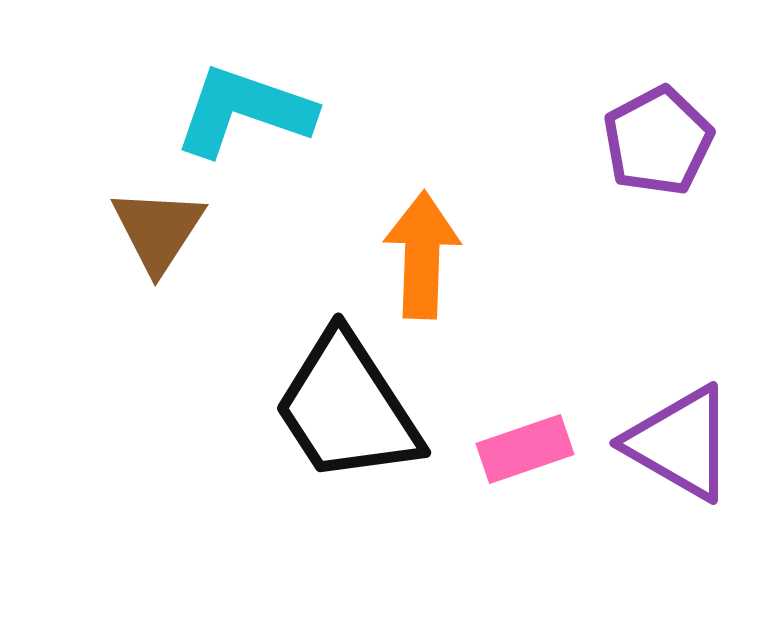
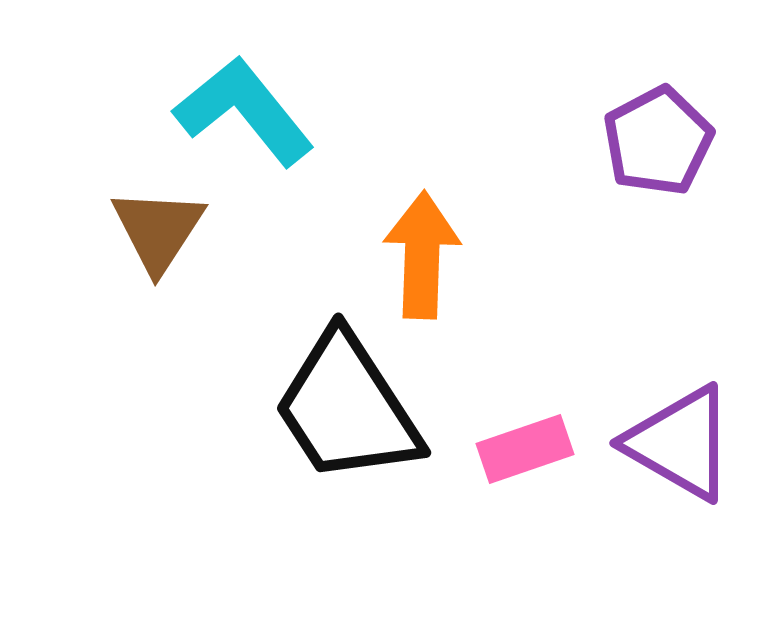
cyan L-shape: rotated 32 degrees clockwise
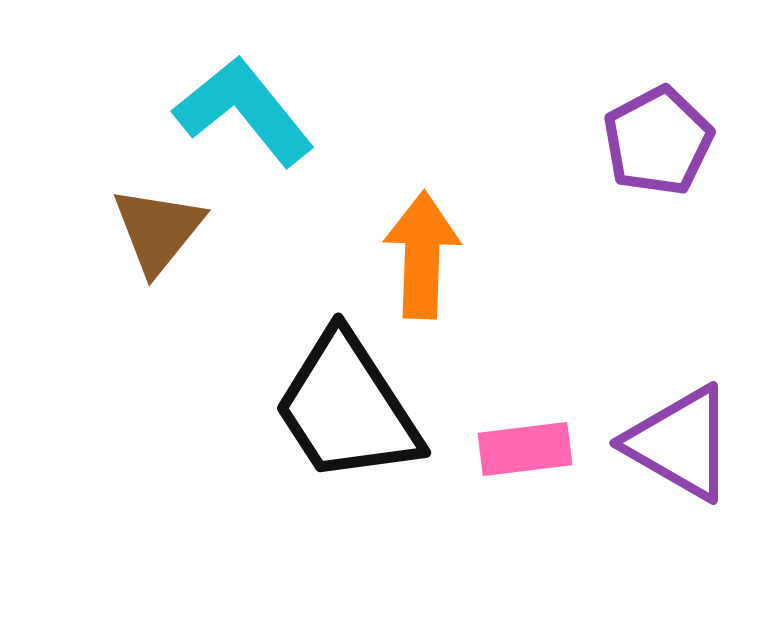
brown triangle: rotated 6 degrees clockwise
pink rectangle: rotated 12 degrees clockwise
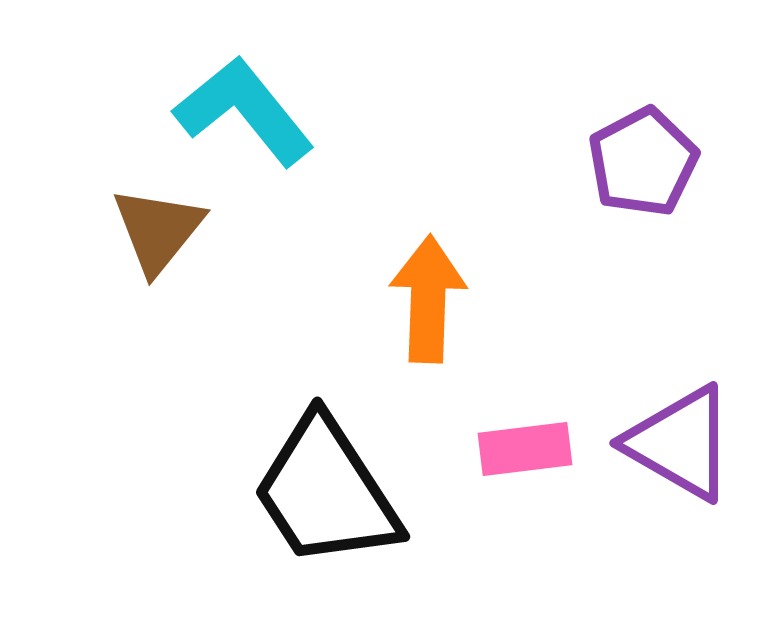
purple pentagon: moved 15 px left, 21 px down
orange arrow: moved 6 px right, 44 px down
black trapezoid: moved 21 px left, 84 px down
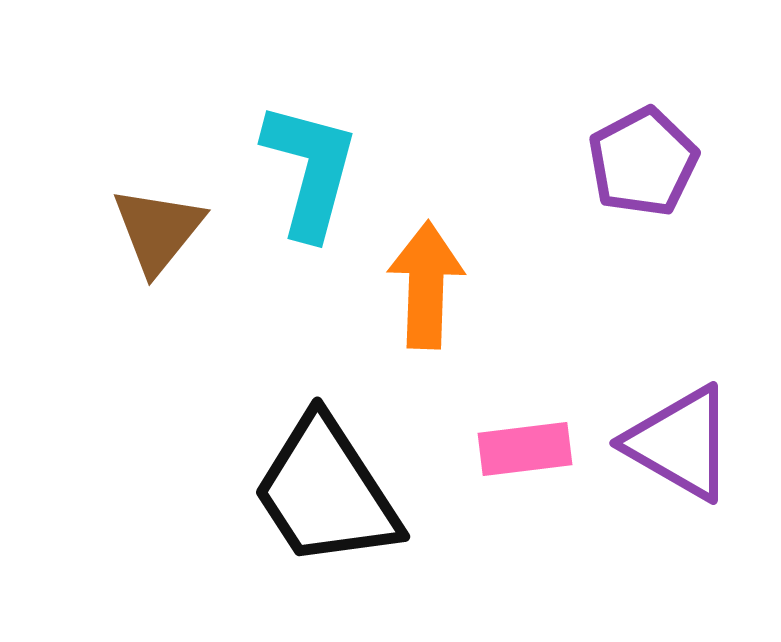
cyan L-shape: moved 66 px right, 59 px down; rotated 54 degrees clockwise
orange arrow: moved 2 px left, 14 px up
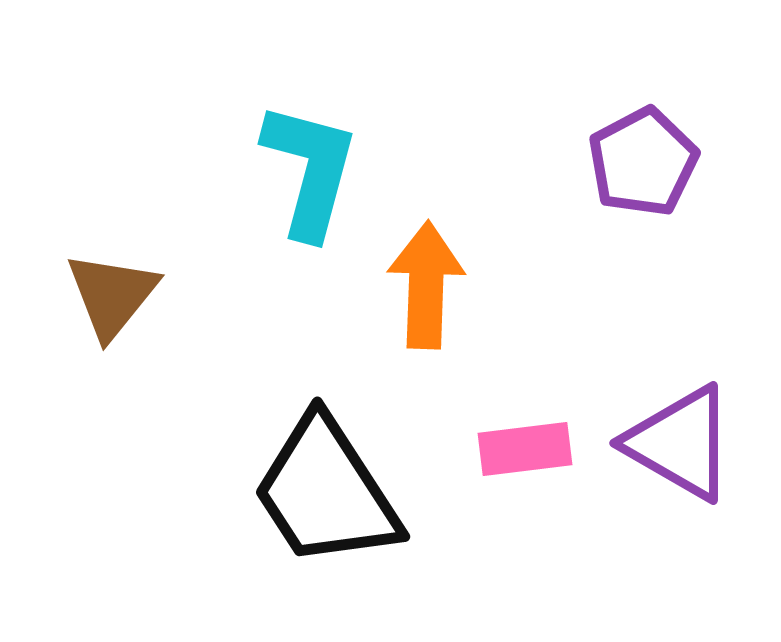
brown triangle: moved 46 px left, 65 px down
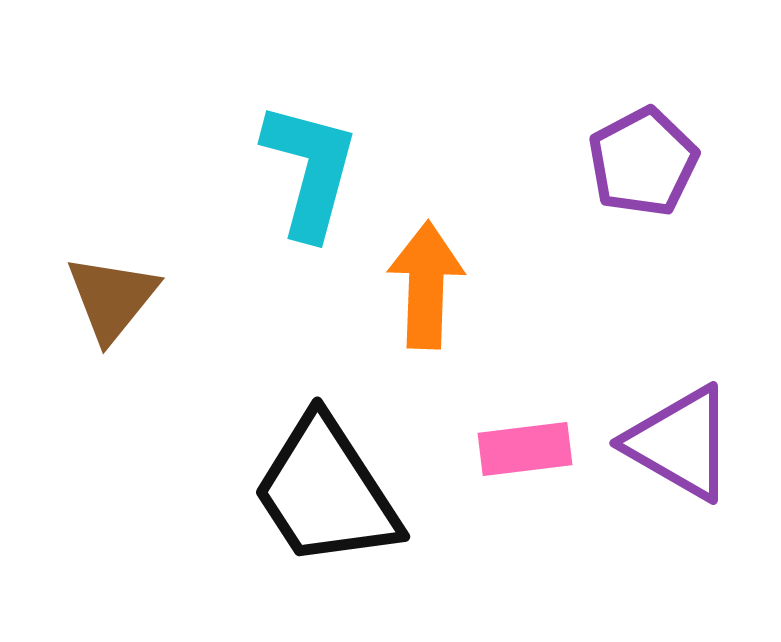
brown triangle: moved 3 px down
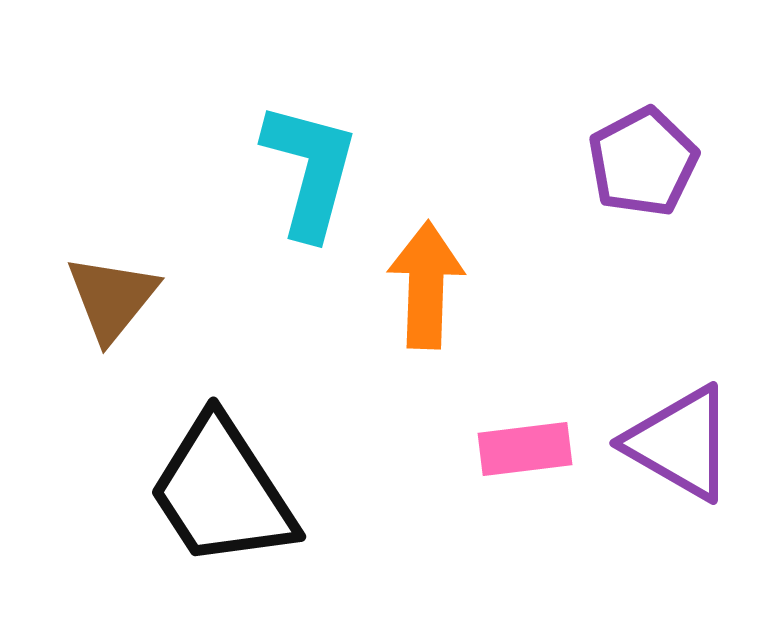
black trapezoid: moved 104 px left
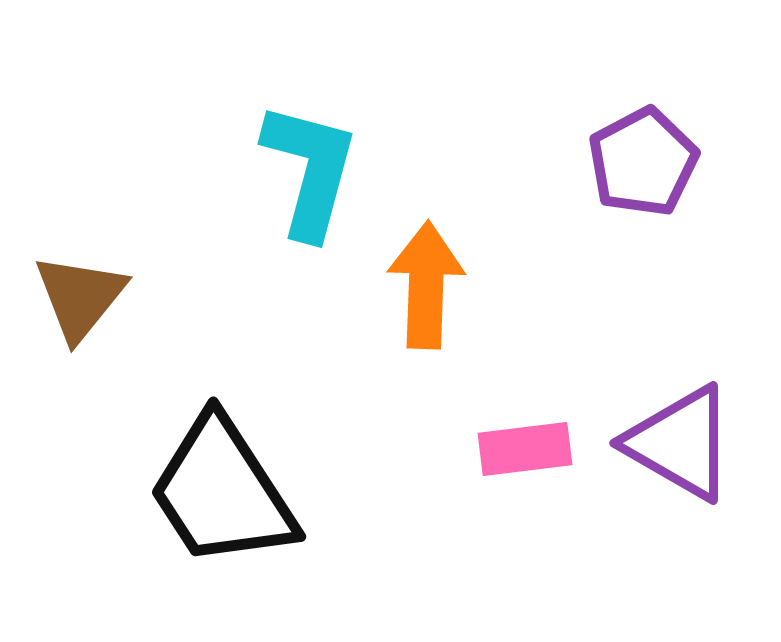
brown triangle: moved 32 px left, 1 px up
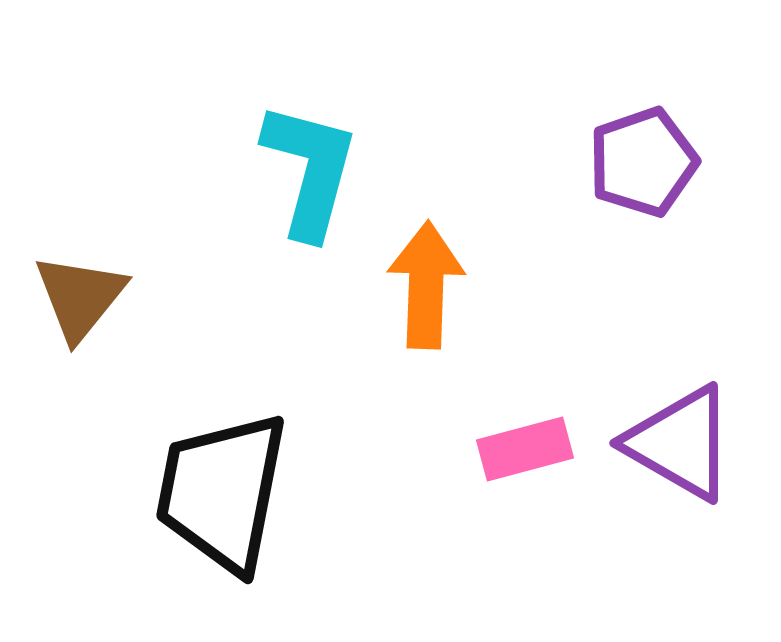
purple pentagon: rotated 9 degrees clockwise
pink rectangle: rotated 8 degrees counterclockwise
black trapezoid: rotated 44 degrees clockwise
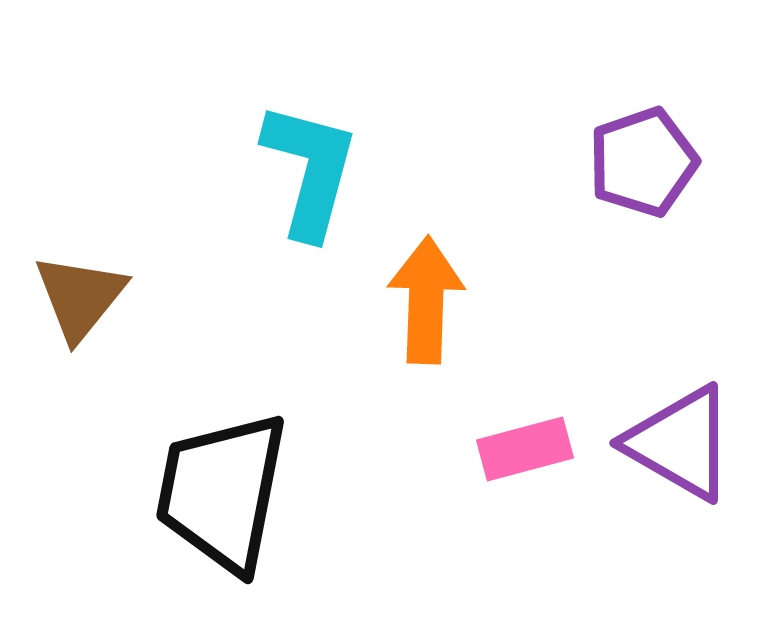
orange arrow: moved 15 px down
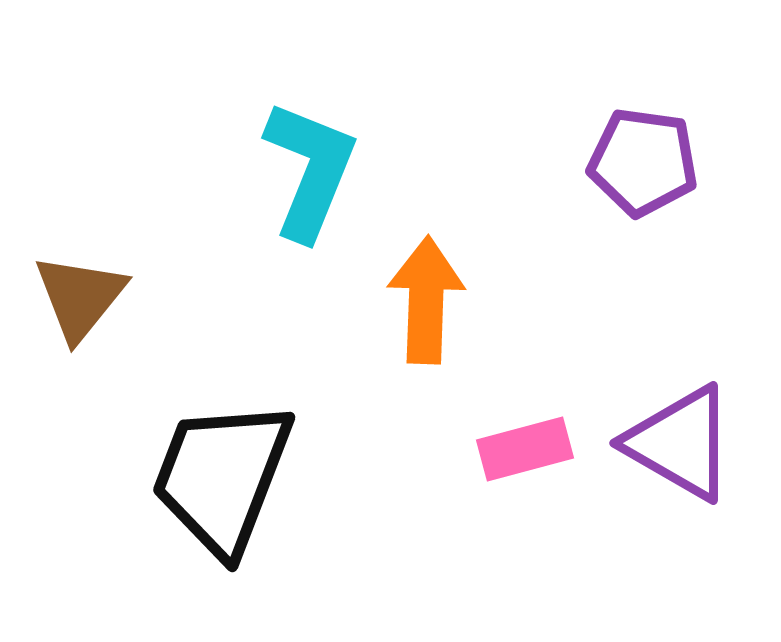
purple pentagon: rotated 27 degrees clockwise
cyan L-shape: rotated 7 degrees clockwise
black trapezoid: moved 15 px up; rotated 10 degrees clockwise
